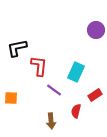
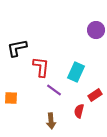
red L-shape: moved 2 px right, 1 px down
red semicircle: moved 3 px right
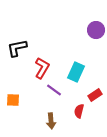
red L-shape: moved 1 px right, 1 px down; rotated 25 degrees clockwise
orange square: moved 2 px right, 2 px down
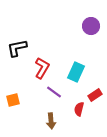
purple circle: moved 5 px left, 4 px up
purple line: moved 2 px down
orange square: rotated 16 degrees counterclockwise
red semicircle: moved 2 px up
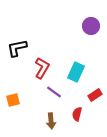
red semicircle: moved 2 px left, 5 px down
